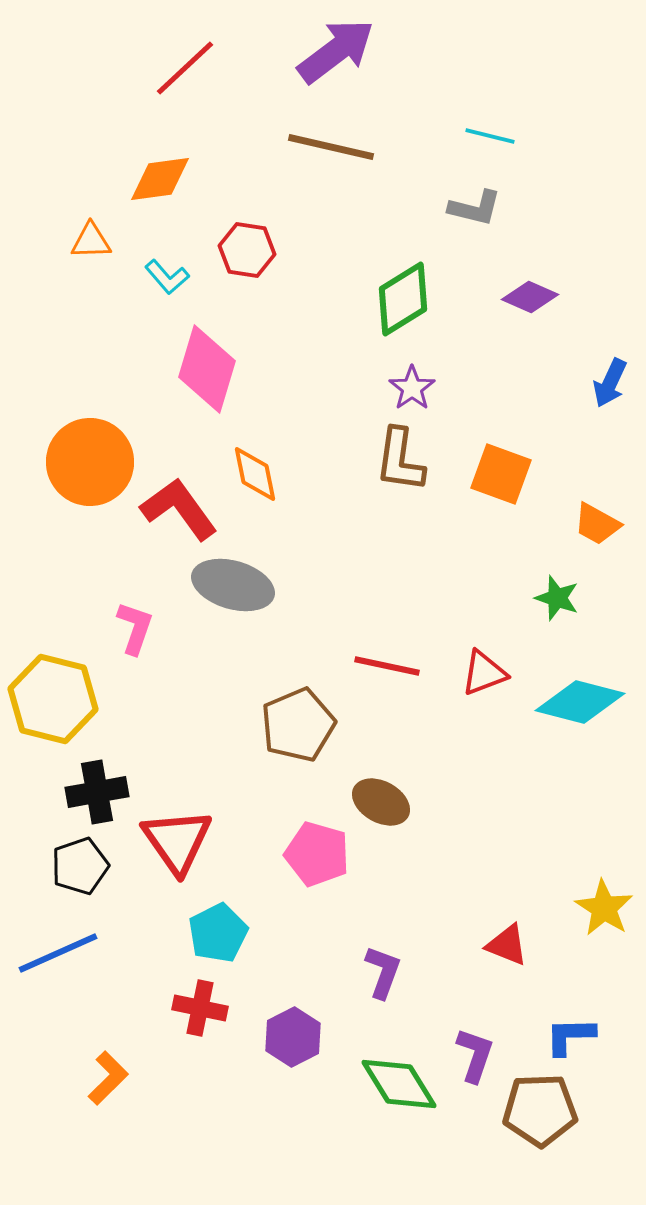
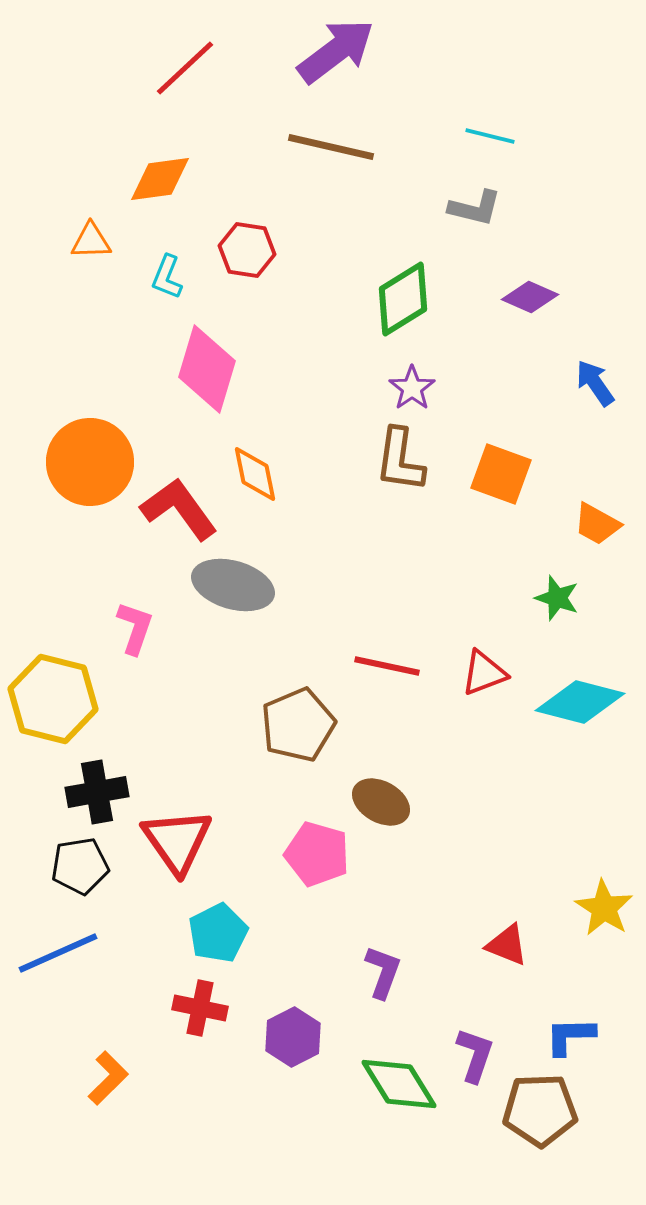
cyan L-shape at (167, 277): rotated 63 degrees clockwise
blue arrow at (610, 383): moved 15 px left; rotated 120 degrees clockwise
black pentagon at (80, 866): rotated 10 degrees clockwise
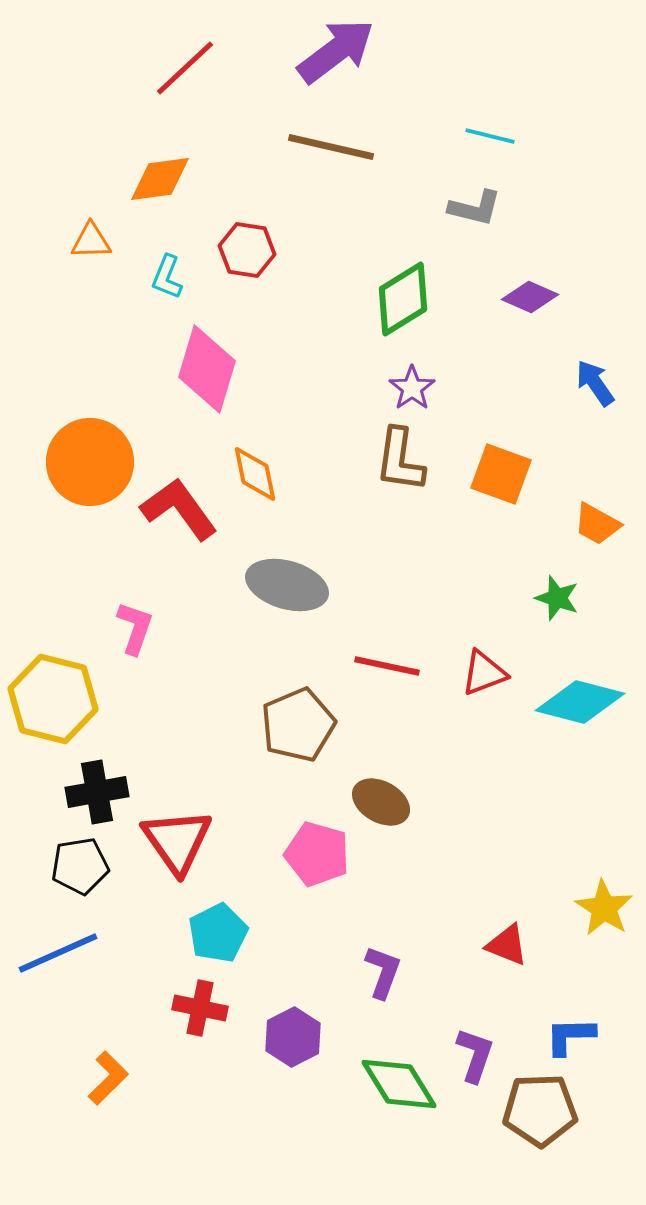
gray ellipse at (233, 585): moved 54 px right
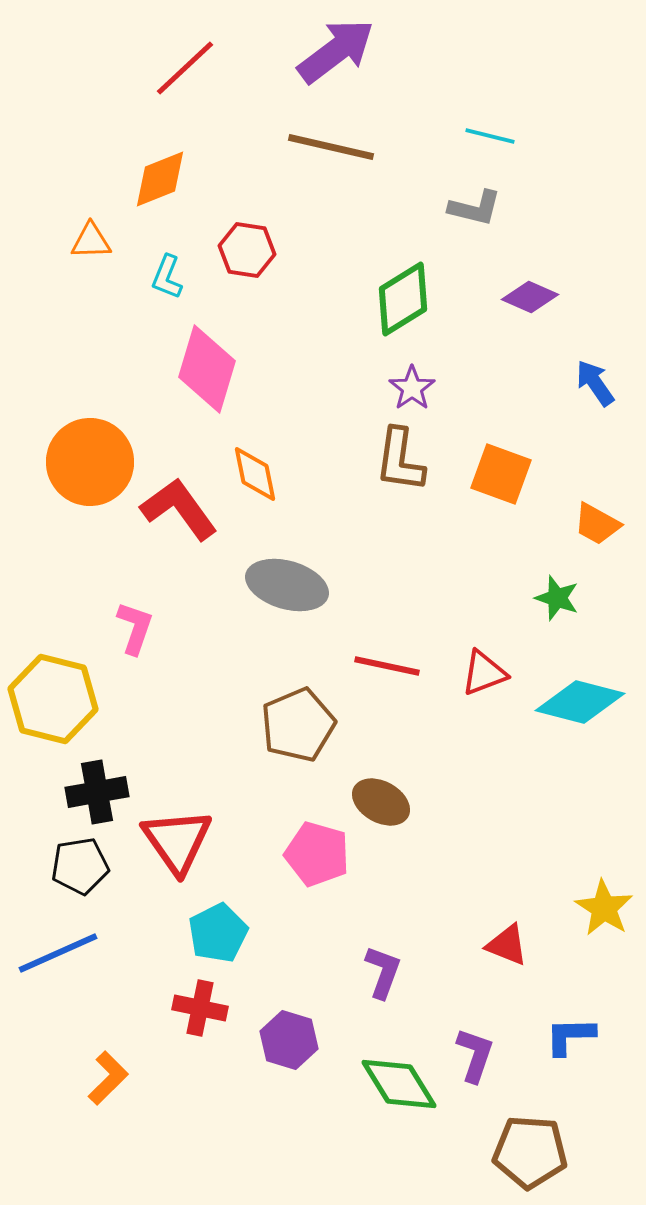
orange diamond at (160, 179): rotated 14 degrees counterclockwise
purple hexagon at (293, 1037): moved 4 px left, 3 px down; rotated 16 degrees counterclockwise
brown pentagon at (540, 1110): moved 10 px left, 42 px down; rotated 6 degrees clockwise
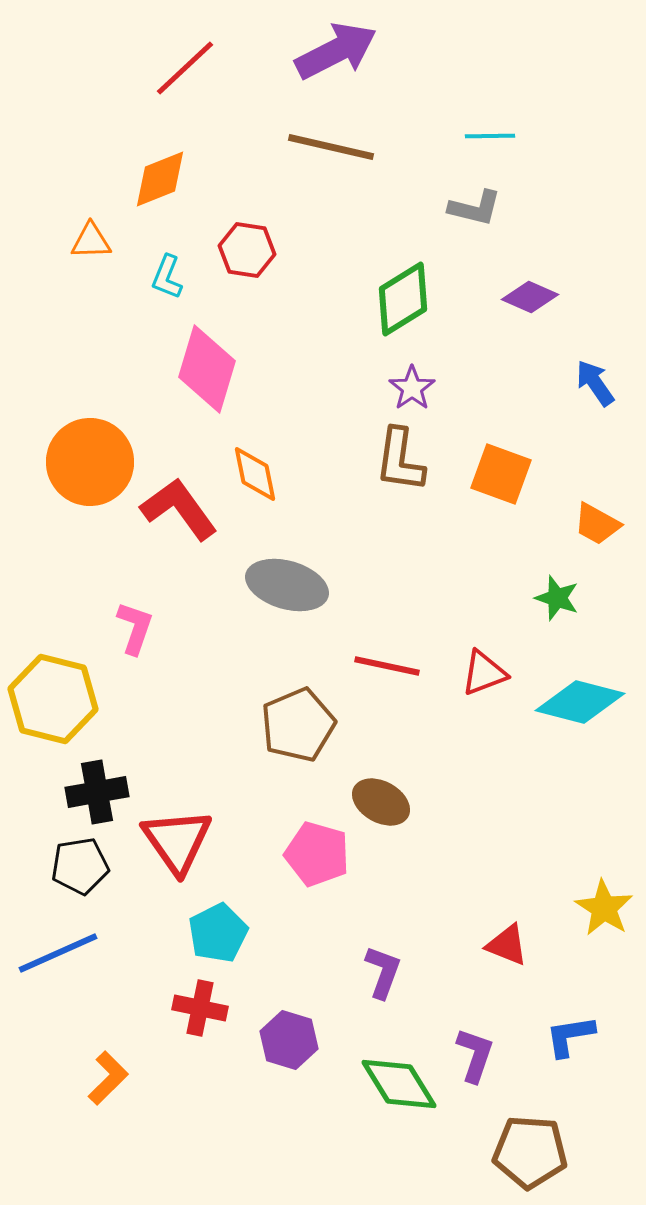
purple arrow at (336, 51): rotated 10 degrees clockwise
cyan line at (490, 136): rotated 15 degrees counterclockwise
blue L-shape at (570, 1036): rotated 8 degrees counterclockwise
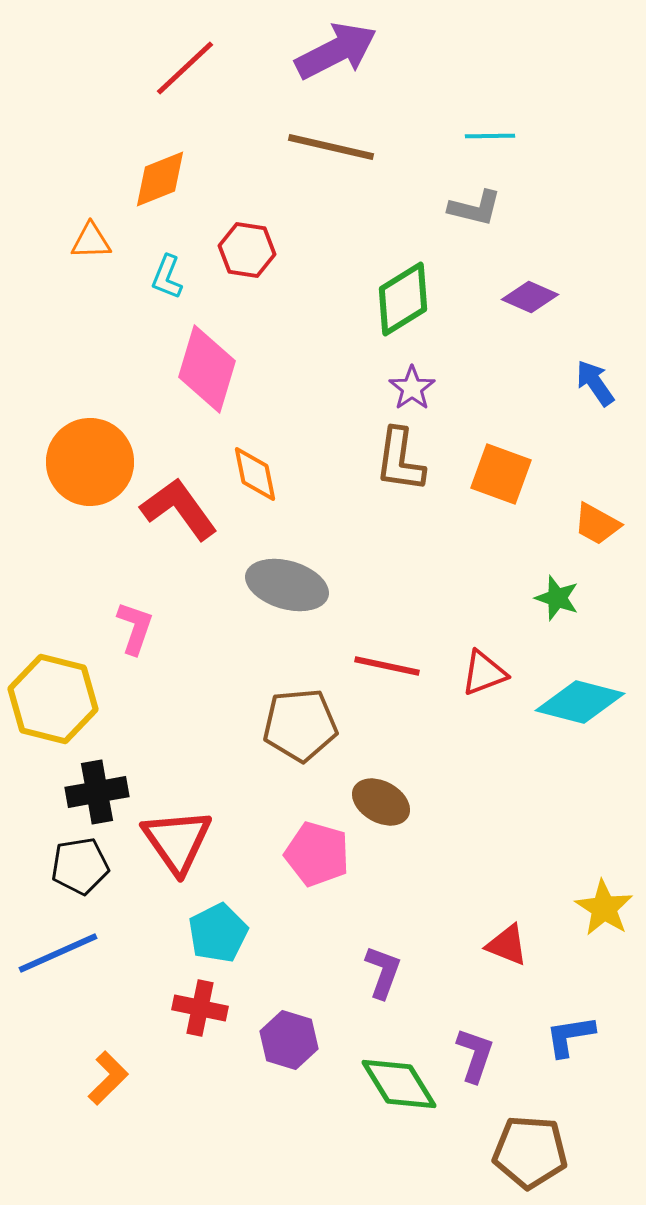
brown pentagon at (298, 725): moved 2 px right; rotated 18 degrees clockwise
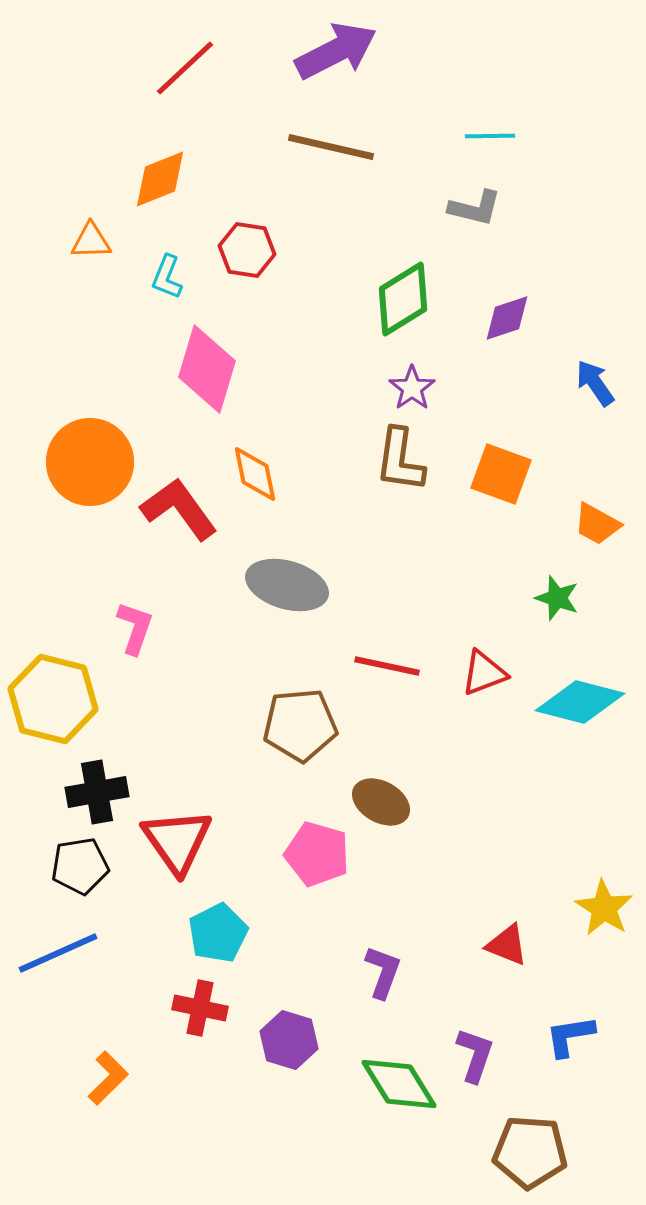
purple diamond at (530, 297): moved 23 px left, 21 px down; rotated 42 degrees counterclockwise
